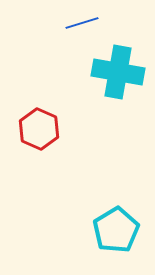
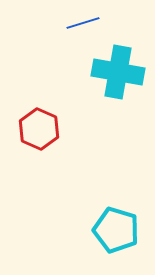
blue line: moved 1 px right
cyan pentagon: rotated 24 degrees counterclockwise
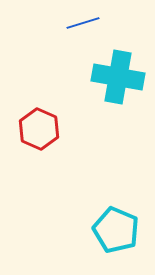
cyan cross: moved 5 px down
cyan pentagon: rotated 6 degrees clockwise
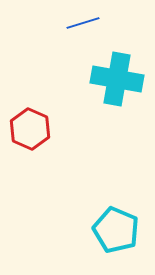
cyan cross: moved 1 px left, 2 px down
red hexagon: moved 9 px left
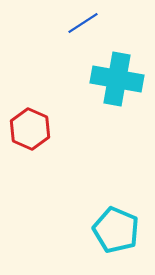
blue line: rotated 16 degrees counterclockwise
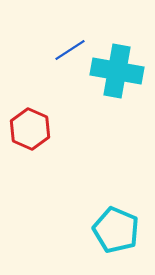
blue line: moved 13 px left, 27 px down
cyan cross: moved 8 px up
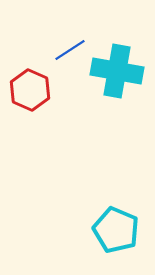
red hexagon: moved 39 px up
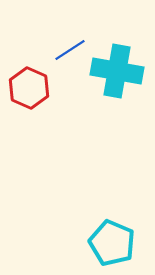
red hexagon: moved 1 px left, 2 px up
cyan pentagon: moved 4 px left, 13 px down
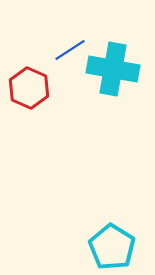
cyan cross: moved 4 px left, 2 px up
cyan pentagon: moved 4 px down; rotated 9 degrees clockwise
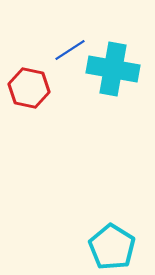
red hexagon: rotated 12 degrees counterclockwise
